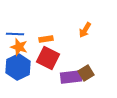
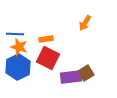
orange arrow: moved 7 px up
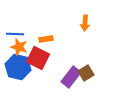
orange arrow: rotated 28 degrees counterclockwise
red square: moved 10 px left
blue hexagon: rotated 20 degrees counterclockwise
purple rectangle: rotated 45 degrees counterclockwise
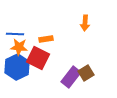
orange star: rotated 12 degrees counterclockwise
blue hexagon: moved 1 px left; rotated 20 degrees clockwise
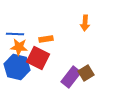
blue hexagon: rotated 20 degrees counterclockwise
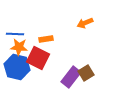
orange arrow: rotated 63 degrees clockwise
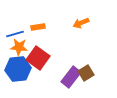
orange arrow: moved 4 px left
blue line: rotated 18 degrees counterclockwise
orange rectangle: moved 8 px left, 12 px up
red square: rotated 10 degrees clockwise
blue hexagon: moved 1 px right, 2 px down; rotated 20 degrees counterclockwise
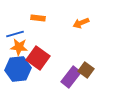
orange rectangle: moved 9 px up; rotated 16 degrees clockwise
brown square: moved 3 px up; rotated 21 degrees counterclockwise
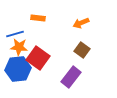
brown square: moved 4 px left, 20 px up
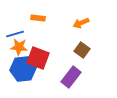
red square: rotated 15 degrees counterclockwise
blue hexagon: moved 5 px right
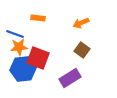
blue line: rotated 36 degrees clockwise
orange star: rotated 12 degrees counterclockwise
purple rectangle: moved 1 px left, 1 px down; rotated 20 degrees clockwise
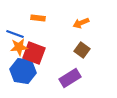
red square: moved 4 px left, 5 px up
blue hexagon: moved 2 px down; rotated 15 degrees clockwise
